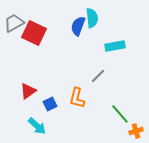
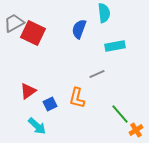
cyan semicircle: moved 12 px right, 5 px up
blue semicircle: moved 1 px right, 3 px down
red square: moved 1 px left
gray line: moved 1 px left, 2 px up; rotated 21 degrees clockwise
orange cross: moved 1 px up; rotated 16 degrees counterclockwise
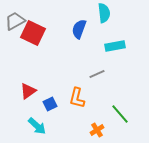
gray trapezoid: moved 1 px right, 2 px up
orange cross: moved 39 px left
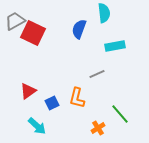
blue square: moved 2 px right, 1 px up
orange cross: moved 1 px right, 2 px up
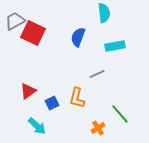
blue semicircle: moved 1 px left, 8 px down
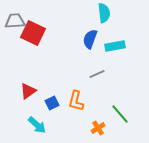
gray trapezoid: rotated 25 degrees clockwise
blue semicircle: moved 12 px right, 2 px down
orange L-shape: moved 1 px left, 3 px down
cyan arrow: moved 1 px up
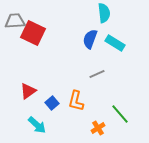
cyan rectangle: moved 3 px up; rotated 42 degrees clockwise
blue square: rotated 16 degrees counterclockwise
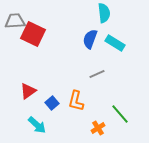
red square: moved 1 px down
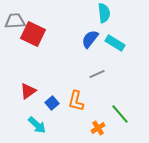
blue semicircle: rotated 18 degrees clockwise
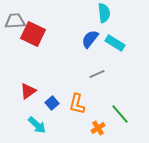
orange L-shape: moved 1 px right, 3 px down
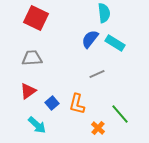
gray trapezoid: moved 17 px right, 37 px down
red square: moved 3 px right, 16 px up
orange cross: rotated 16 degrees counterclockwise
